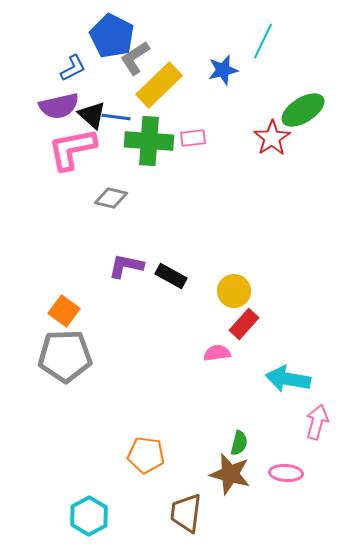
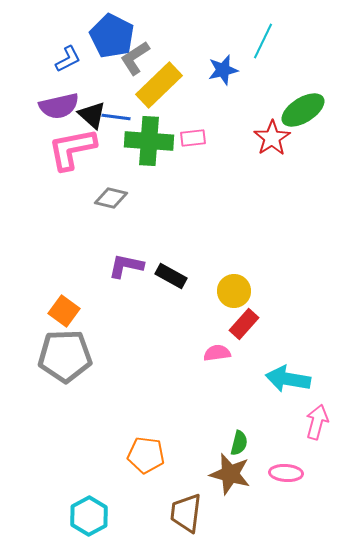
blue L-shape: moved 5 px left, 9 px up
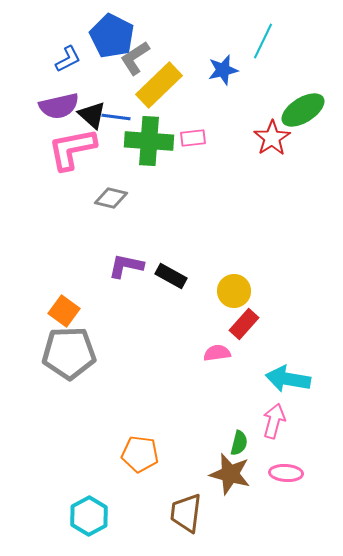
gray pentagon: moved 4 px right, 3 px up
pink arrow: moved 43 px left, 1 px up
orange pentagon: moved 6 px left, 1 px up
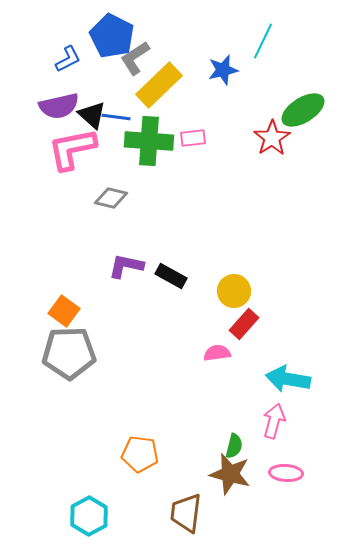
green semicircle: moved 5 px left, 3 px down
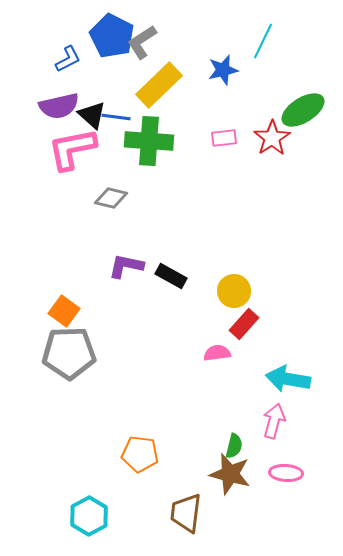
gray L-shape: moved 7 px right, 16 px up
pink rectangle: moved 31 px right
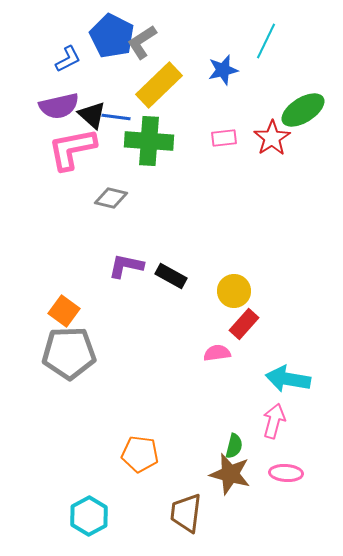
cyan line: moved 3 px right
